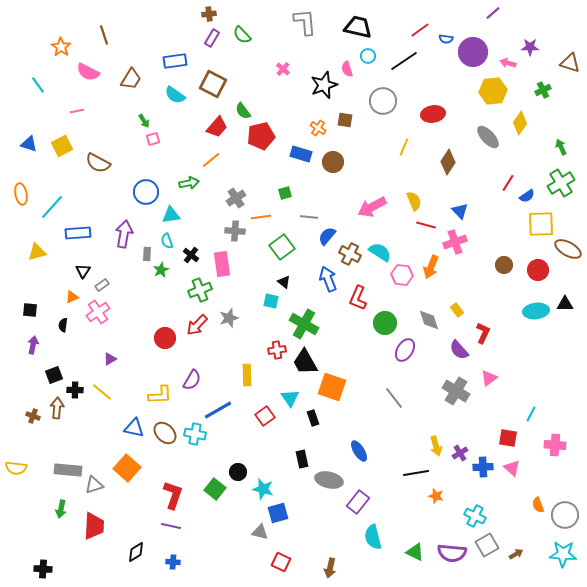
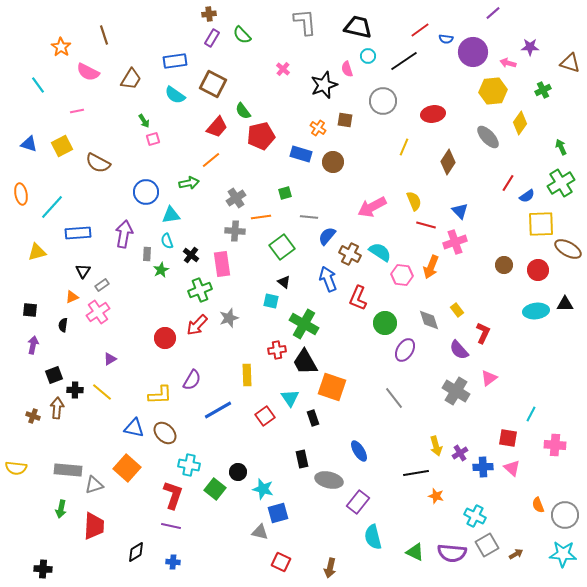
cyan cross at (195, 434): moved 6 px left, 31 px down
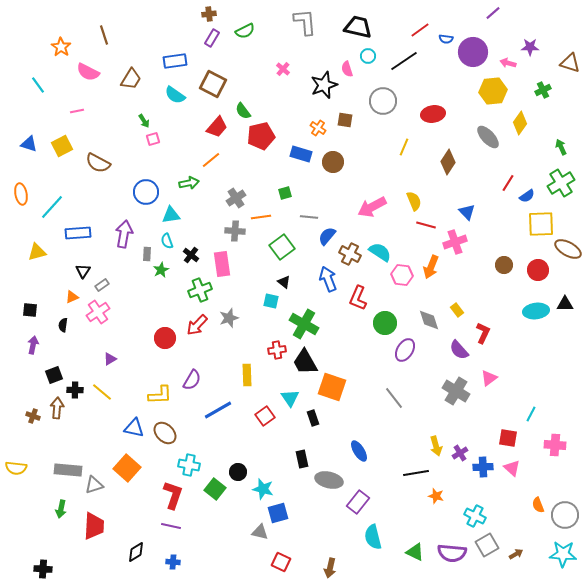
green semicircle at (242, 35): moved 3 px right, 4 px up; rotated 72 degrees counterclockwise
blue triangle at (460, 211): moved 7 px right, 1 px down
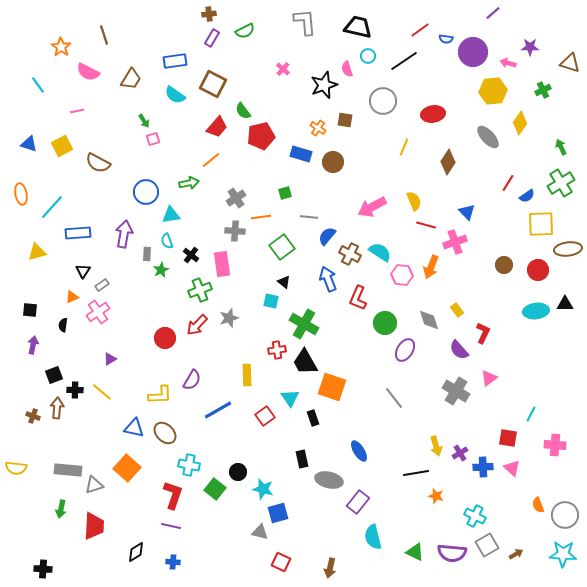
brown ellipse at (568, 249): rotated 36 degrees counterclockwise
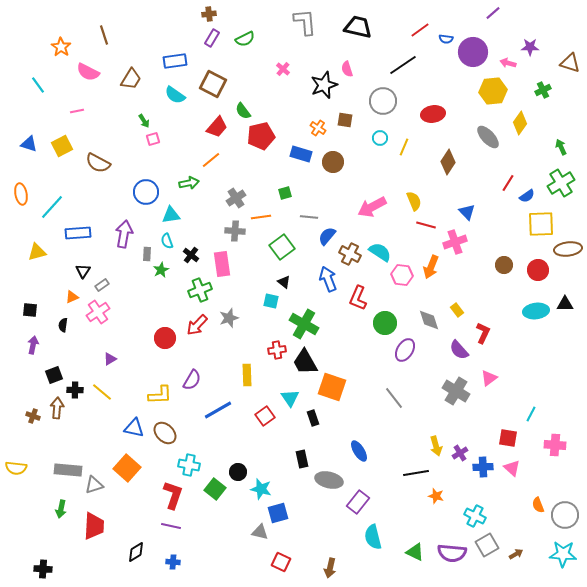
green semicircle at (245, 31): moved 8 px down
cyan circle at (368, 56): moved 12 px right, 82 px down
black line at (404, 61): moved 1 px left, 4 px down
cyan star at (263, 489): moved 2 px left
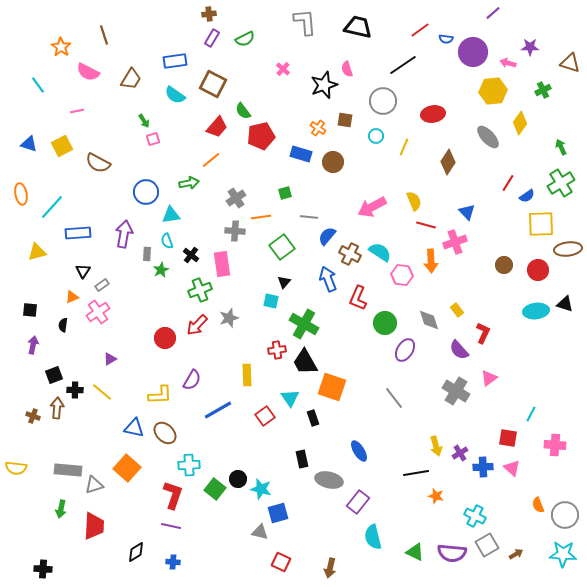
cyan circle at (380, 138): moved 4 px left, 2 px up
orange arrow at (431, 267): moved 6 px up; rotated 25 degrees counterclockwise
black triangle at (284, 282): rotated 32 degrees clockwise
black triangle at (565, 304): rotated 18 degrees clockwise
cyan cross at (189, 465): rotated 15 degrees counterclockwise
black circle at (238, 472): moved 7 px down
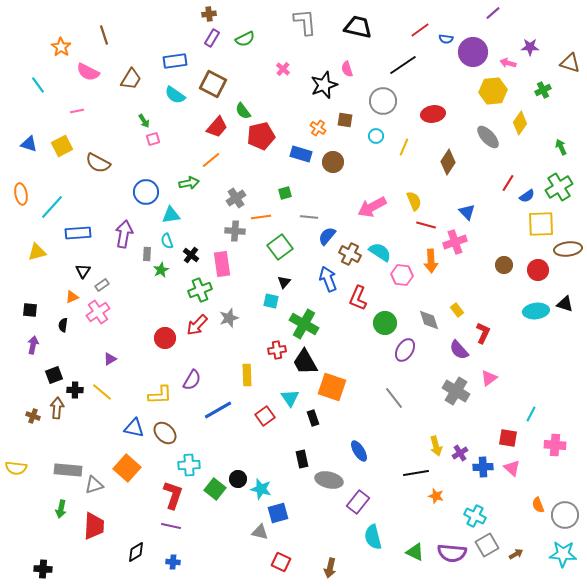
green cross at (561, 183): moved 2 px left, 4 px down
green square at (282, 247): moved 2 px left
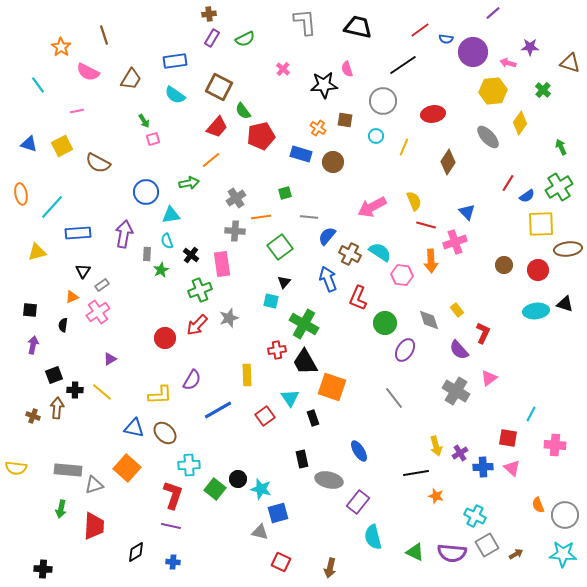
brown square at (213, 84): moved 6 px right, 3 px down
black star at (324, 85): rotated 16 degrees clockwise
green cross at (543, 90): rotated 21 degrees counterclockwise
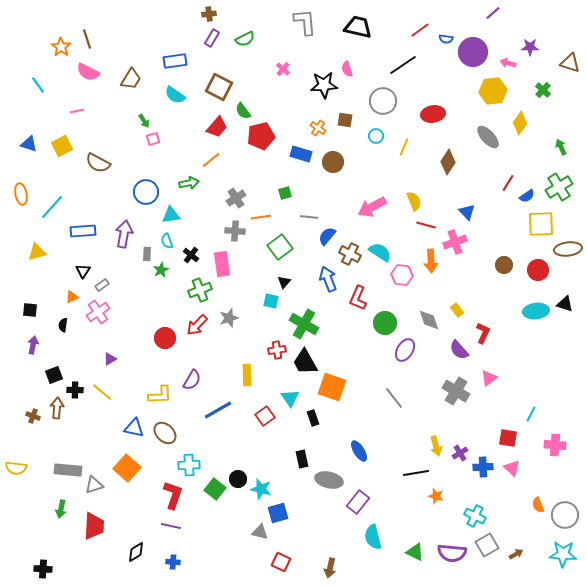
brown line at (104, 35): moved 17 px left, 4 px down
blue rectangle at (78, 233): moved 5 px right, 2 px up
